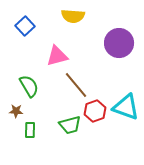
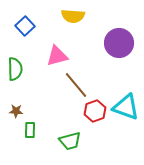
green semicircle: moved 14 px left, 17 px up; rotated 30 degrees clockwise
green trapezoid: moved 16 px down
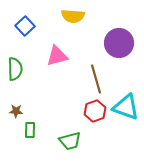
brown line: moved 20 px right, 6 px up; rotated 24 degrees clockwise
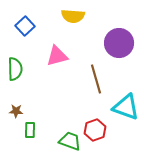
red hexagon: moved 19 px down
green trapezoid: rotated 145 degrees counterclockwise
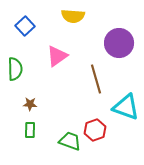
pink triangle: rotated 20 degrees counterclockwise
brown star: moved 14 px right, 7 px up
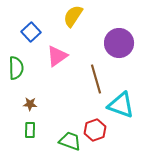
yellow semicircle: rotated 120 degrees clockwise
blue square: moved 6 px right, 6 px down
green semicircle: moved 1 px right, 1 px up
cyan triangle: moved 5 px left, 2 px up
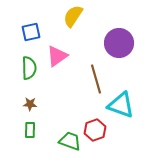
blue square: rotated 30 degrees clockwise
green semicircle: moved 13 px right
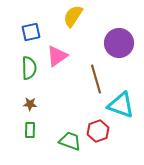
red hexagon: moved 3 px right, 1 px down
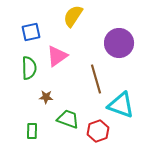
brown star: moved 16 px right, 7 px up
green rectangle: moved 2 px right, 1 px down
green trapezoid: moved 2 px left, 22 px up
